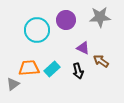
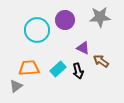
purple circle: moved 1 px left
cyan rectangle: moved 6 px right
gray triangle: moved 3 px right, 2 px down
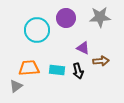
purple circle: moved 1 px right, 2 px up
brown arrow: rotated 140 degrees clockwise
cyan rectangle: moved 1 px left, 1 px down; rotated 49 degrees clockwise
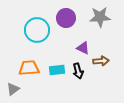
cyan rectangle: rotated 14 degrees counterclockwise
gray triangle: moved 3 px left, 3 px down
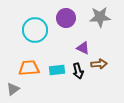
cyan circle: moved 2 px left
brown arrow: moved 2 px left, 3 px down
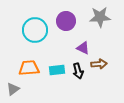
purple circle: moved 3 px down
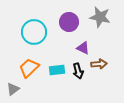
gray star: rotated 15 degrees clockwise
purple circle: moved 3 px right, 1 px down
cyan circle: moved 1 px left, 2 px down
orange trapezoid: rotated 40 degrees counterclockwise
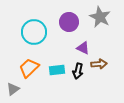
gray star: rotated 15 degrees clockwise
black arrow: rotated 28 degrees clockwise
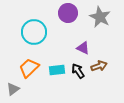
purple circle: moved 1 px left, 9 px up
brown arrow: moved 2 px down; rotated 14 degrees counterclockwise
black arrow: rotated 133 degrees clockwise
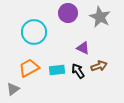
orange trapezoid: rotated 15 degrees clockwise
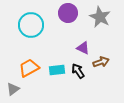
cyan circle: moved 3 px left, 7 px up
brown arrow: moved 2 px right, 4 px up
